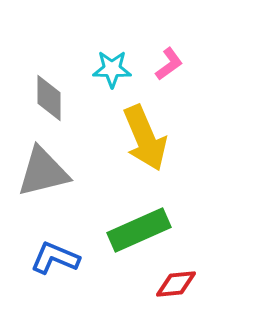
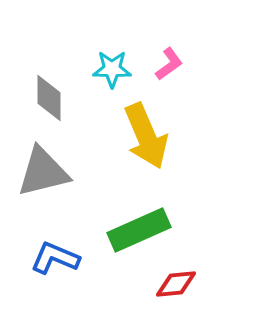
yellow arrow: moved 1 px right, 2 px up
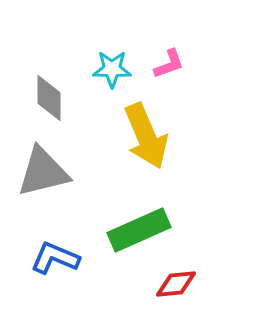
pink L-shape: rotated 16 degrees clockwise
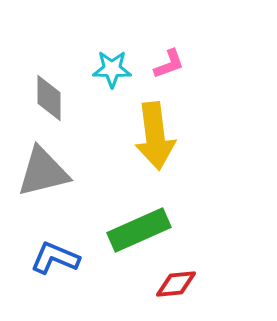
yellow arrow: moved 9 px right; rotated 16 degrees clockwise
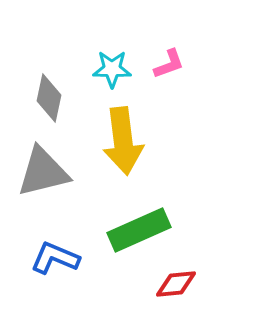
gray diamond: rotated 12 degrees clockwise
yellow arrow: moved 32 px left, 5 px down
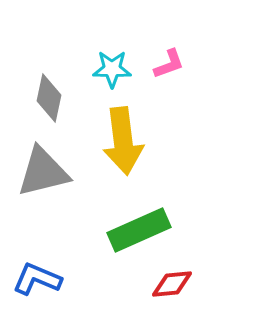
blue L-shape: moved 18 px left, 21 px down
red diamond: moved 4 px left
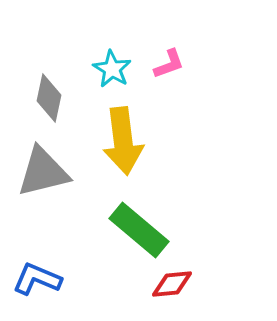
cyan star: rotated 30 degrees clockwise
green rectangle: rotated 64 degrees clockwise
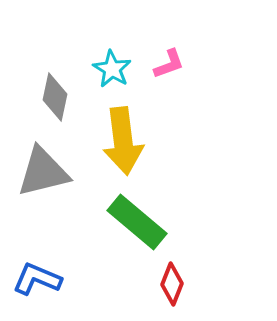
gray diamond: moved 6 px right, 1 px up
green rectangle: moved 2 px left, 8 px up
red diamond: rotated 63 degrees counterclockwise
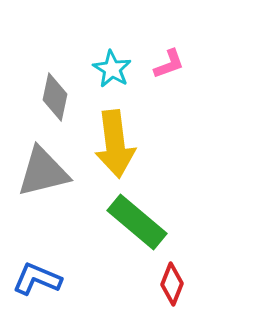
yellow arrow: moved 8 px left, 3 px down
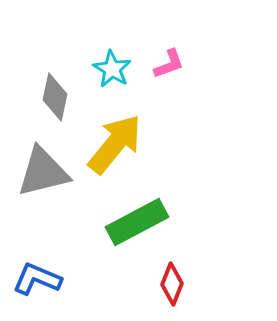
yellow arrow: rotated 134 degrees counterclockwise
green rectangle: rotated 68 degrees counterclockwise
